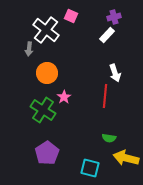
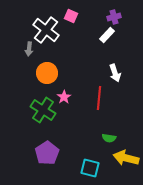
red line: moved 6 px left, 2 px down
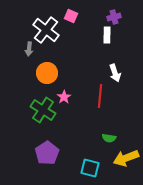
white rectangle: rotated 42 degrees counterclockwise
red line: moved 1 px right, 2 px up
yellow arrow: rotated 35 degrees counterclockwise
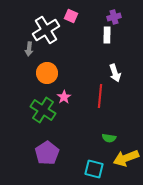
white cross: rotated 20 degrees clockwise
cyan square: moved 4 px right, 1 px down
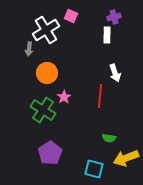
purple pentagon: moved 3 px right
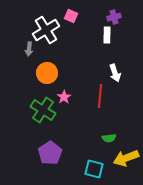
green semicircle: rotated 16 degrees counterclockwise
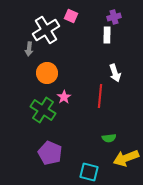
purple pentagon: rotated 15 degrees counterclockwise
cyan square: moved 5 px left, 3 px down
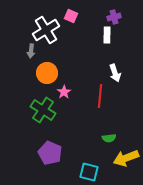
gray arrow: moved 2 px right, 2 px down
pink star: moved 5 px up
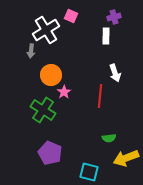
white rectangle: moved 1 px left, 1 px down
orange circle: moved 4 px right, 2 px down
